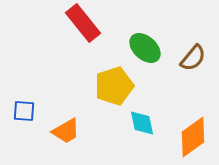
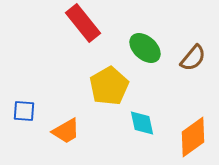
yellow pentagon: moved 5 px left; rotated 12 degrees counterclockwise
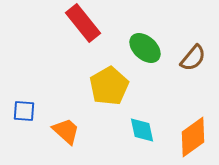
cyan diamond: moved 7 px down
orange trapezoid: rotated 108 degrees counterclockwise
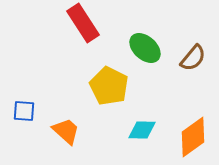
red rectangle: rotated 6 degrees clockwise
yellow pentagon: rotated 15 degrees counterclockwise
cyan diamond: rotated 76 degrees counterclockwise
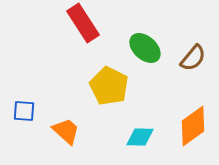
cyan diamond: moved 2 px left, 7 px down
orange diamond: moved 11 px up
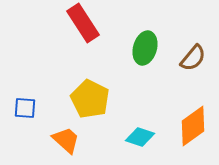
green ellipse: rotated 64 degrees clockwise
yellow pentagon: moved 19 px left, 13 px down
blue square: moved 1 px right, 3 px up
orange trapezoid: moved 9 px down
cyan diamond: rotated 16 degrees clockwise
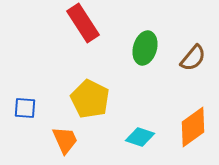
orange diamond: moved 1 px down
orange trapezoid: moved 1 px left; rotated 24 degrees clockwise
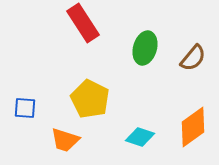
orange trapezoid: rotated 132 degrees clockwise
